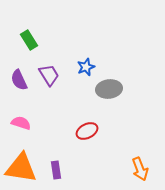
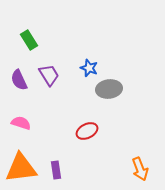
blue star: moved 3 px right, 1 px down; rotated 30 degrees counterclockwise
orange triangle: rotated 16 degrees counterclockwise
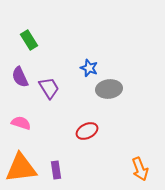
purple trapezoid: moved 13 px down
purple semicircle: moved 1 px right, 3 px up
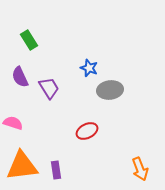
gray ellipse: moved 1 px right, 1 px down
pink semicircle: moved 8 px left
orange triangle: moved 1 px right, 2 px up
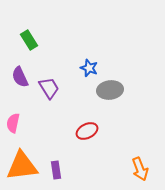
pink semicircle: rotated 96 degrees counterclockwise
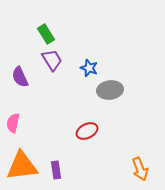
green rectangle: moved 17 px right, 6 px up
purple trapezoid: moved 3 px right, 28 px up
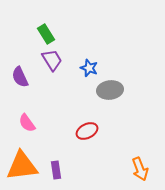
pink semicircle: moved 14 px right; rotated 48 degrees counterclockwise
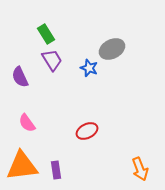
gray ellipse: moved 2 px right, 41 px up; rotated 20 degrees counterclockwise
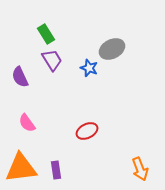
orange triangle: moved 1 px left, 2 px down
